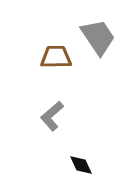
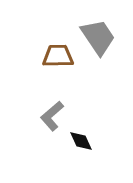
brown trapezoid: moved 2 px right, 1 px up
black diamond: moved 24 px up
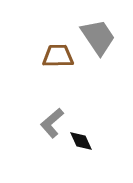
gray L-shape: moved 7 px down
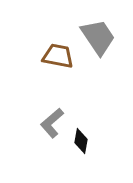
brown trapezoid: rotated 12 degrees clockwise
black diamond: rotated 35 degrees clockwise
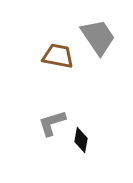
gray L-shape: rotated 24 degrees clockwise
black diamond: moved 1 px up
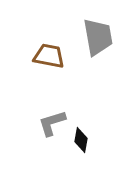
gray trapezoid: rotated 24 degrees clockwise
brown trapezoid: moved 9 px left
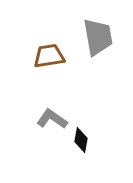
brown trapezoid: rotated 20 degrees counterclockwise
gray L-shape: moved 4 px up; rotated 52 degrees clockwise
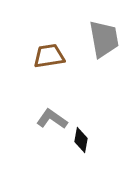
gray trapezoid: moved 6 px right, 2 px down
